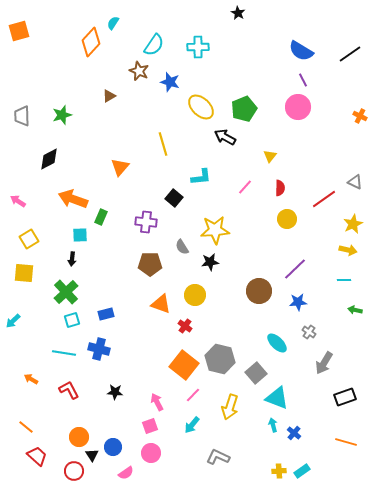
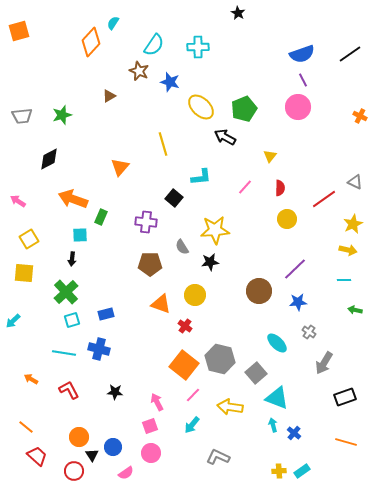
blue semicircle at (301, 51): moved 1 px right, 3 px down; rotated 50 degrees counterclockwise
gray trapezoid at (22, 116): rotated 95 degrees counterclockwise
yellow arrow at (230, 407): rotated 80 degrees clockwise
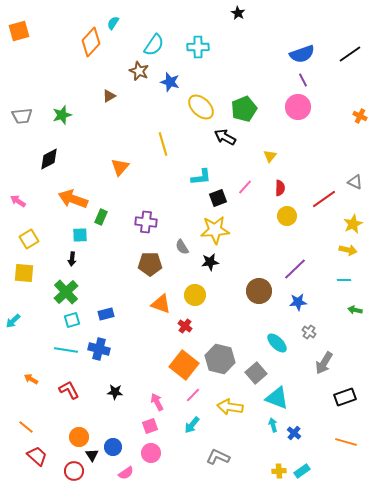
black square at (174, 198): moved 44 px right; rotated 30 degrees clockwise
yellow circle at (287, 219): moved 3 px up
cyan line at (64, 353): moved 2 px right, 3 px up
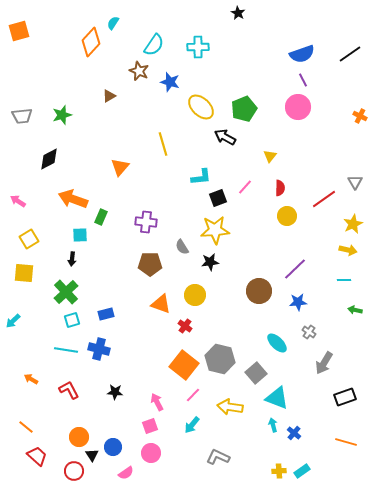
gray triangle at (355, 182): rotated 35 degrees clockwise
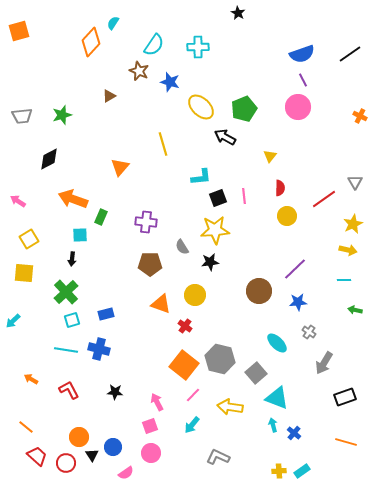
pink line at (245, 187): moved 1 px left, 9 px down; rotated 49 degrees counterclockwise
red circle at (74, 471): moved 8 px left, 8 px up
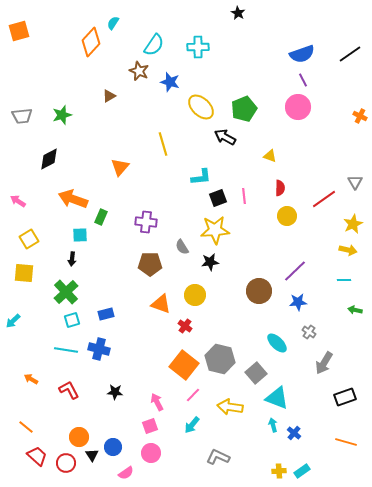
yellow triangle at (270, 156): rotated 48 degrees counterclockwise
purple line at (295, 269): moved 2 px down
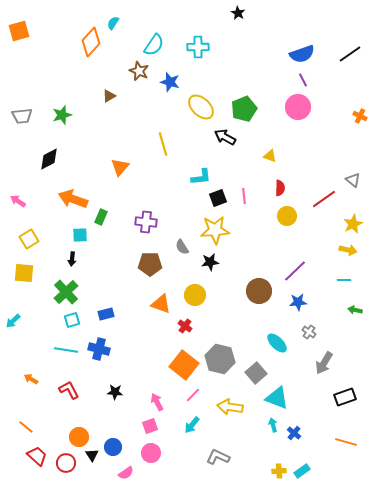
gray triangle at (355, 182): moved 2 px left, 2 px up; rotated 21 degrees counterclockwise
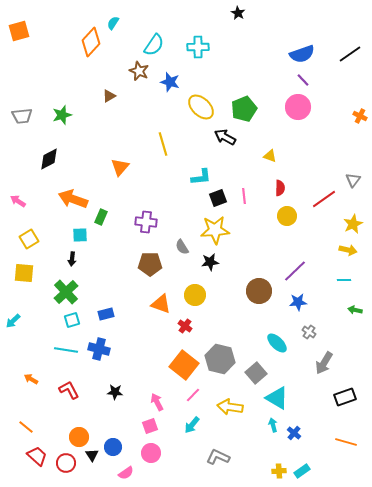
purple line at (303, 80): rotated 16 degrees counterclockwise
gray triangle at (353, 180): rotated 28 degrees clockwise
cyan triangle at (277, 398): rotated 10 degrees clockwise
